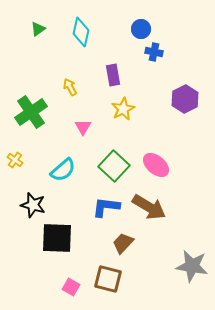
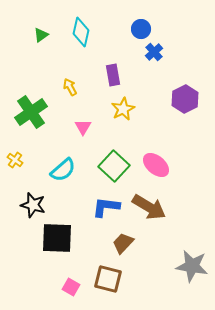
green triangle: moved 3 px right, 6 px down
blue cross: rotated 36 degrees clockwise
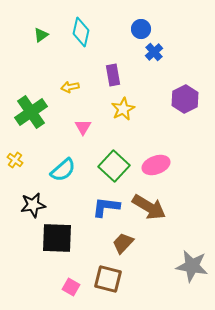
yellow arrow: rotated 72 degrees counterclockwise
pink ellipse: rotated 60 degrees counterclockwise
black star: rotated 25 degrees counterclockwise
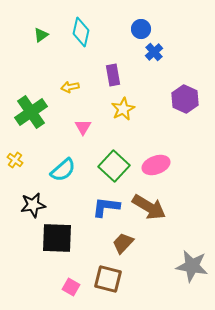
purple hexagon: rotated 8 degrees counterclockwise
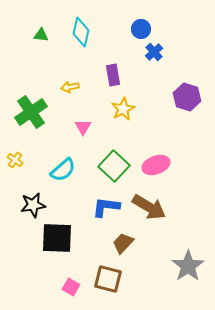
green triangle: rotated 42 degrees clockwise
purple hexagon: moved 2 px right, 2 px up; rotated 8 degrees counterclockwise
gray star: moved 4 px left; rotated 28 degrees clockwise
